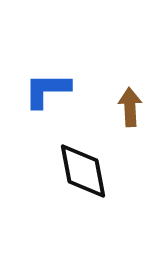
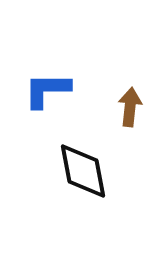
brown arrow: rotated 9 degrees clockwise
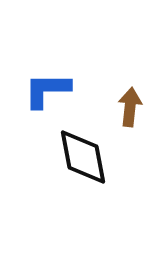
black diamond: moved 14 px up
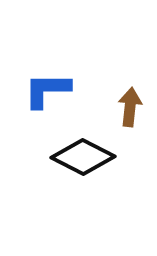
black diamond: rotated 52 degrees counterclockwise
